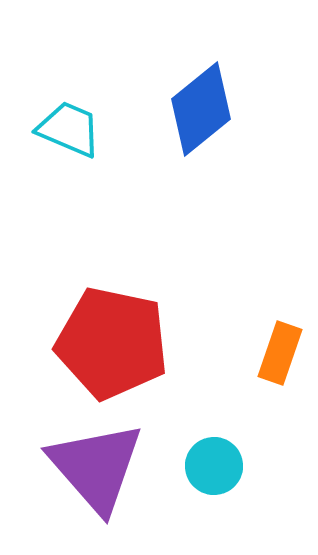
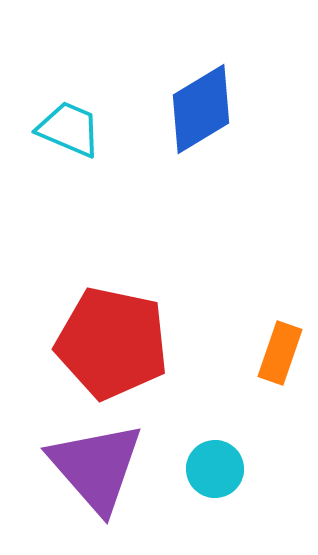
blue diamond: rotated 8 degrees clockwise
cyan circle: moved 1 px right, 3 px down
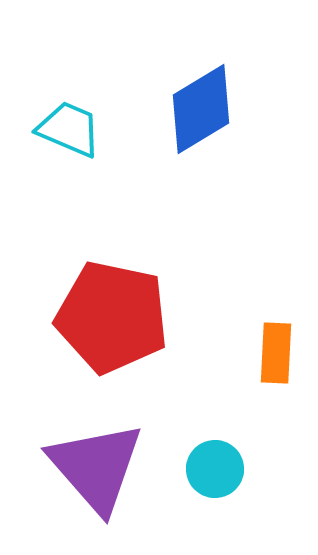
red pentagon: moved 26 px up
orange rectangle: moved 4 px left; rotated 16 degrees counterclockwise
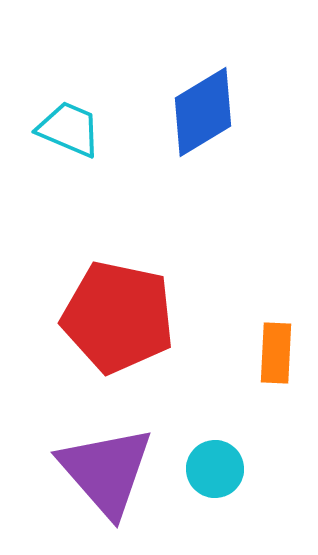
blue diamond: moved 2 px right, 3 px down
red pentagon: moved 6 px right
purple triangle: moved 10 px right, 4 px down
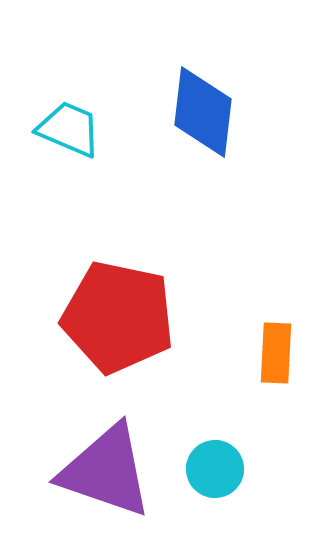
blue diamond: rotated 52 degrees counterclockwise
purple triangle: rotated 30 degrees counterclockwise
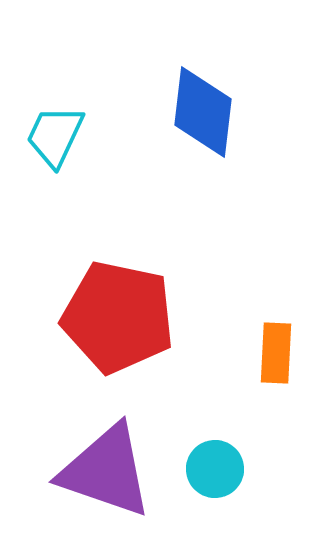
cyan trapezoid: moved 14 px left, 7 px down; rotated 88 degrees counterclockwise
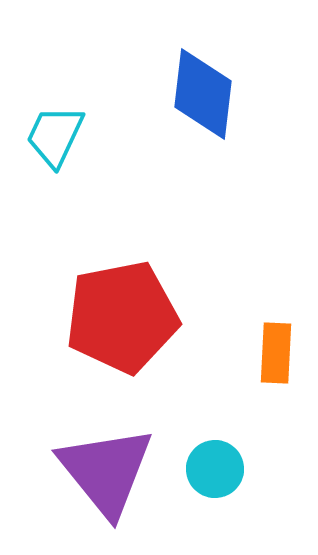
blue diamond: moved 18 px up
red pentagon: moved 4 px right; rotated 23 degrees counterclockwise
purple triangle: rotated 32 degrees clockwise
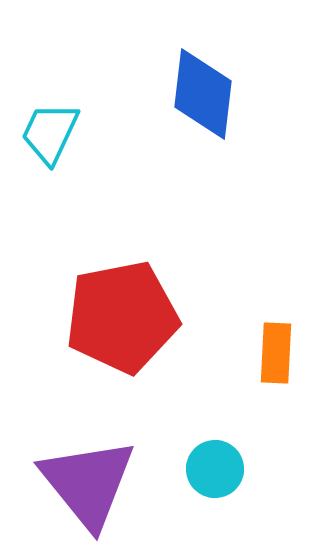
cyan trapezoid: moved 5 px left, 3 px up
purple triangle: moved 18 px left, 12 px down
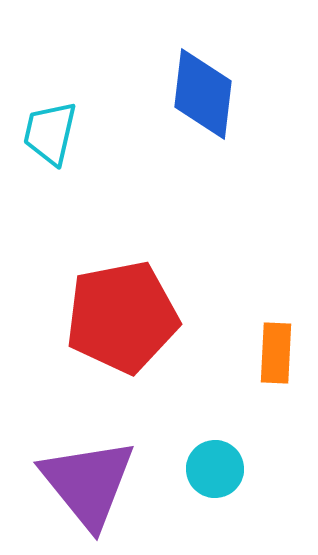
cyan trapezoid: rotated 12 degrees counterclockwise
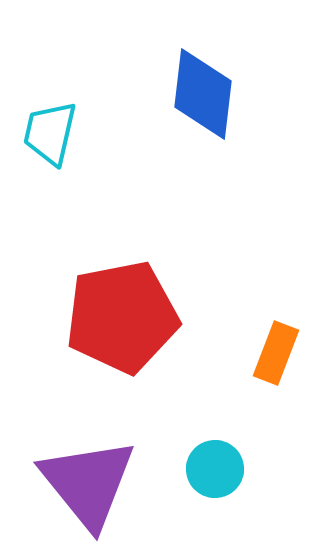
orange rectangle: rotated 18 degrees clockwise
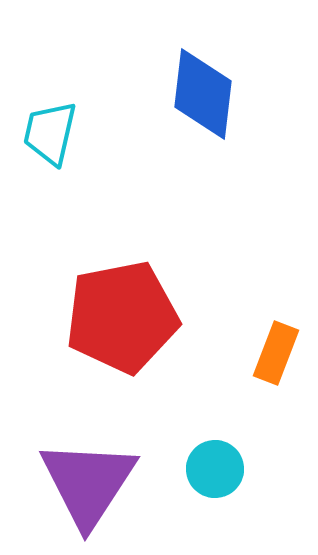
purple triangle: rotated 12 degrees clockwise
